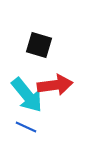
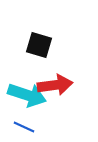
cyan arrow: rotated 33 degrees counterclockwise
blue line: moved 2 px left
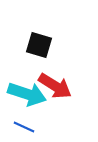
red arrow: moved 1 px down; rotated 40 degrees clockwise
cyan arrow: moved 1 px up
